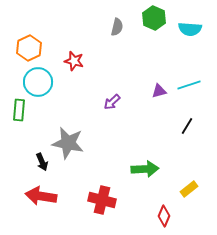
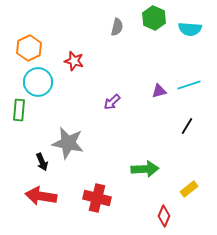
red cross: moved 5 px left, 2 px up
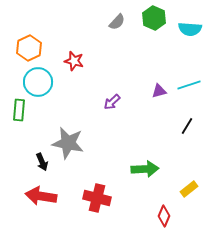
gray semicircle: moved 5 px up; rotated 30 degrees clockwise
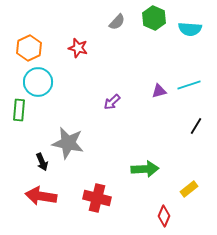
red star: moved 4 px right, 13 px up
black line: moved 9 px right
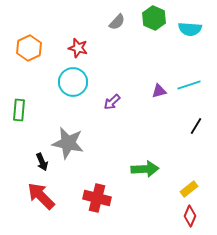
cyan circle: moved 35 px right
red arrow: rotated 36 degrees clockwise
red diamond: moved 26 px right
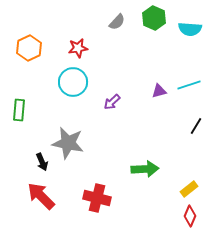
red star: rotated 24 degrees counterclockwise
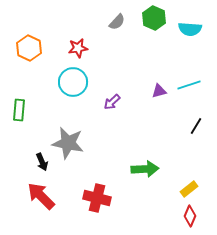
orange hexagon: rotated 10 degrees counterclockwise
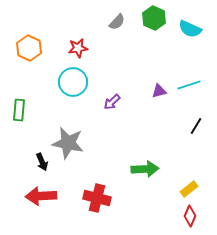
cyan semicircle: rotated 20 degrees clockwise
red arrow: rotated 48 degrees counterclockwise
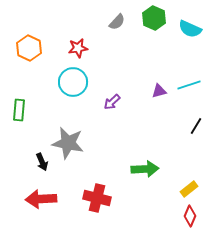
red arrow: moved 3 px down
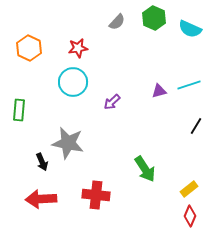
green arrow: rotated 60 degrees clockwise
red cross: moved 1 px left, 3 px up; rotated 8 degrees counterclockwise
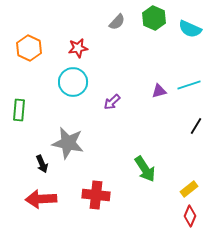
black arrow: moved 2 px down
